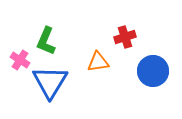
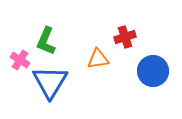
orange triangle: moved 3 px up
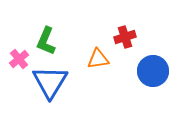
pink cross: moved 1 px left, 1 px up; rotated 18 degrees clockwise
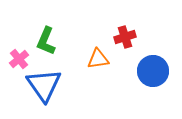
blue triangle: moved 6 px left, 3 px down; rotated 6 degrees counterclockwise
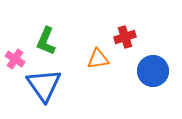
pink cross: moved 4 px left; rotated 18 degrees counterclockwise
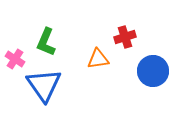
green L-shape: moved 1 px down
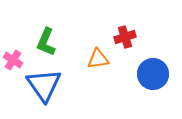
pink cross: moved 2 px left, 1 px down
blue circle: moved 3 px down
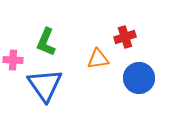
pink cross: rotated 30 degrees counterclockwise
blue circle: moved 14 px left, 4 px down
blue triangle: moved 1 px right
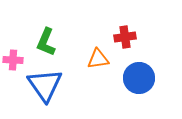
red cross: rotated 10 degrees clockwise
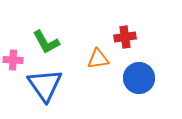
green L-shape: rotated 52 degrees counterclockwise
